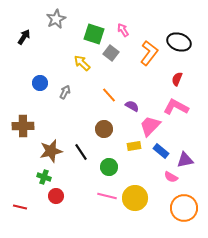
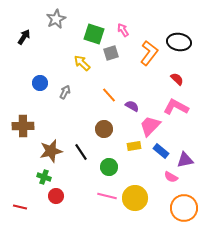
black ellipse: rotated 10 degrees counterclockwise
gray square: rotated 35 degrees clockwise
red semicircle: rotated 112 degrees clockwise
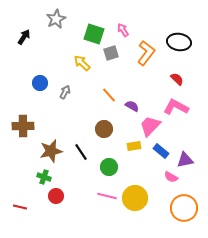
orange L-shape: moved 3 px left
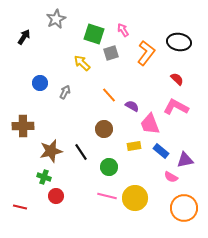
pink trapezoid: moved 2 px up; rotated 65 degrees counterclockwise
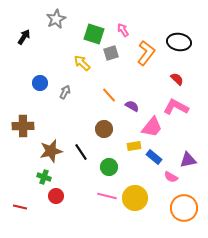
pink trapezoid: moved 2 px right, 3 px down; rotated 120 degrees counterclockwise
blue rectangle: moved 7 px left, 6 px down
purple triangle: moved 3 px right
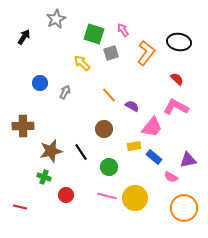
red circle: moved 10 px right, 1 px up
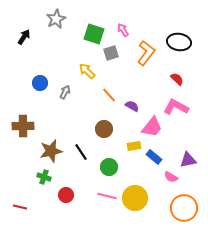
yellow arrow: moved 5 px right, 8 px down
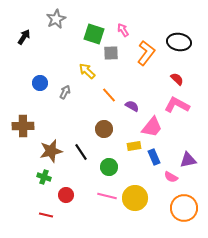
gray square: rotated 14 degrees clockwise
pink L-shape: moved 1 px right, 2 px up
blue rectangle: rotated 28 degrees clockwise
red line: moved 26 px right, 8 px down
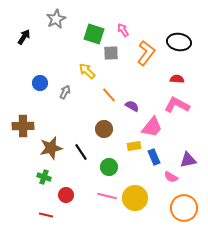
red semicircle: rotated 40 degrees counterclockwise
brown star: moved 3 px up
